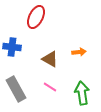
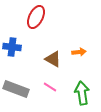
brown triangle: moved 3 px right
gray rectangle: rotated 40 degrees counterclockwise
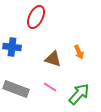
orange arrow: rotated 72 degrees clockwise
brown triangle: rotated 12 degrees counterclockwise
green arrow: moved 3 px left, 1 px down; rotated 50 degrees clockwise
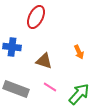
brown triangle: moved 9 px left, 2 px down
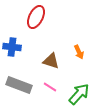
brown triangle: moved 7 px right
gray rectangle: moved 3 px right, 4 px up
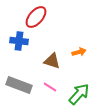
red ellipse: rotated 15 degrees clockwise
blue cross: moved 7 px right, 6 px up
orange arrow: rotated 80 degrees counterclockwise
brown triangle: moved 1 px right
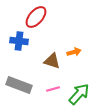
orange arrow: moved 5 px left
pink line: moved 3 px right, 2 px down; rotated 48 degrees counterclockwise
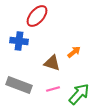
red ellipse: moved 1 px right, 1 px up
orange arrow: rotated 24 degrees counterclockwise
brown triangle: moved 2 px down
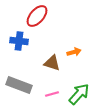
orange arrow: rotated 24 degrees clockwise
pink line: moved 1 px left, 5 px down
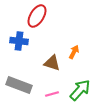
red ellipse: rotated 10 degrees counterclockwise
orange arrow: rotated 48 degrees counterclockwise
green arrow: moved 1 px right, 4 px up
